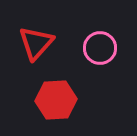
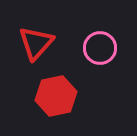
red hexagon: moved 4 px up; rotated 9 degrees counterclockwise
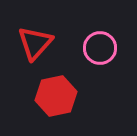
red triangle: moved 1 px left
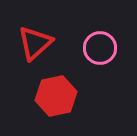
red triangle: rotated 6 degrees clockwise
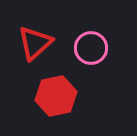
pink circle: moved 9 px left
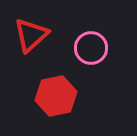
red triangle: moved 4 px left, 8 px up
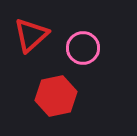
pink circle: moved 8 px left
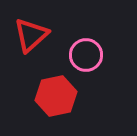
pink circle: moved 3 px right, 7 px down
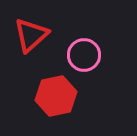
pink circle: moved 2 px left
